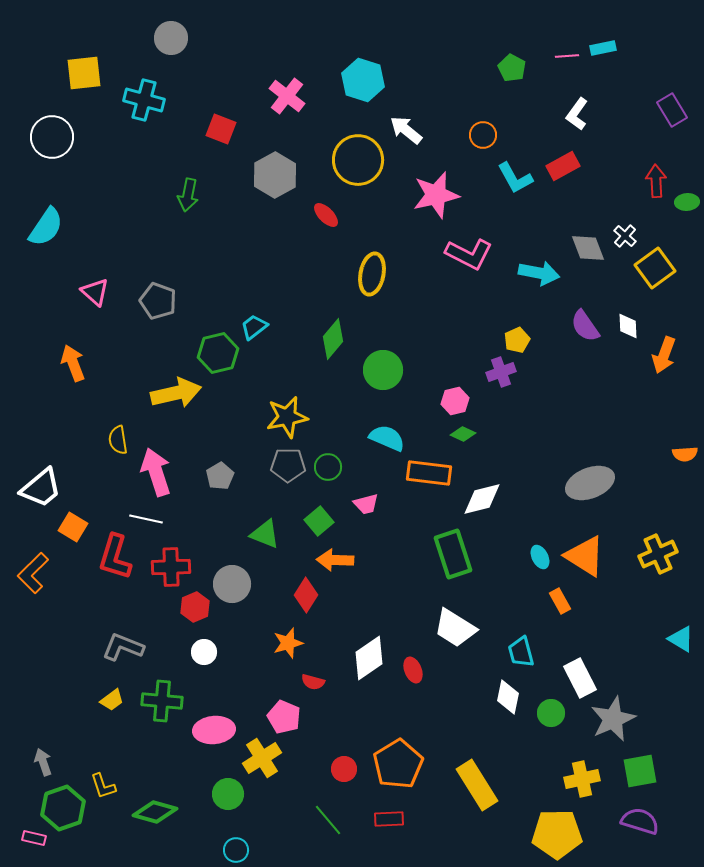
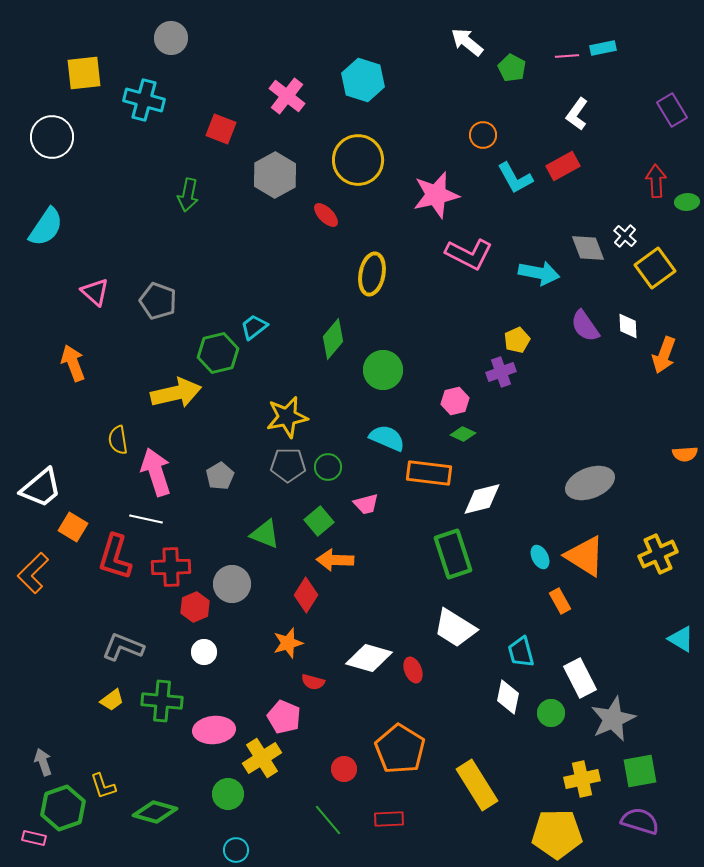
white arrow at (406, 130): moved 61 px right, 88 px up
white diamond at (369, 658): rotated 51 degrees clockwise
orange pentagon at (398, 764): moved 2 px right, 15 px up; rotated 9 degrees counterclockwise
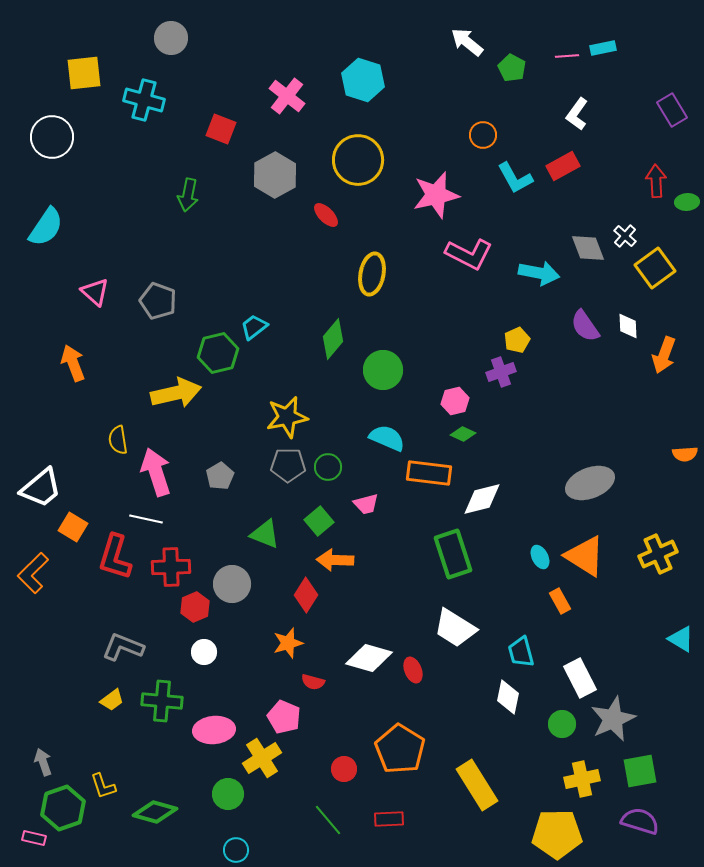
green circle at (551, 713): moved 11 px right, 11 px down
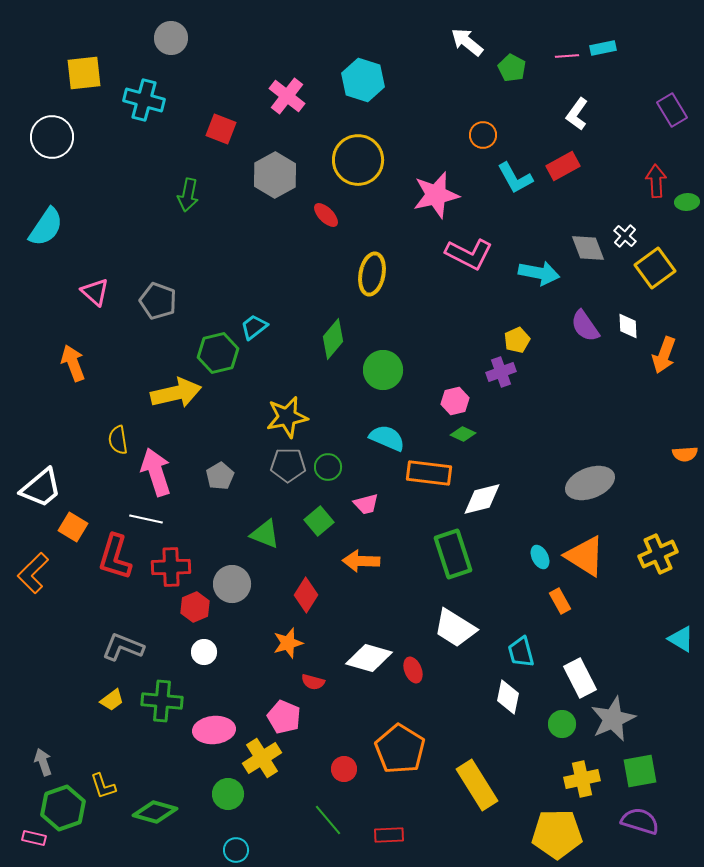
orange arrow at (335, 560): moved 26 px right, 1 px down
red rectangle at (389, 819): moved 16 px down
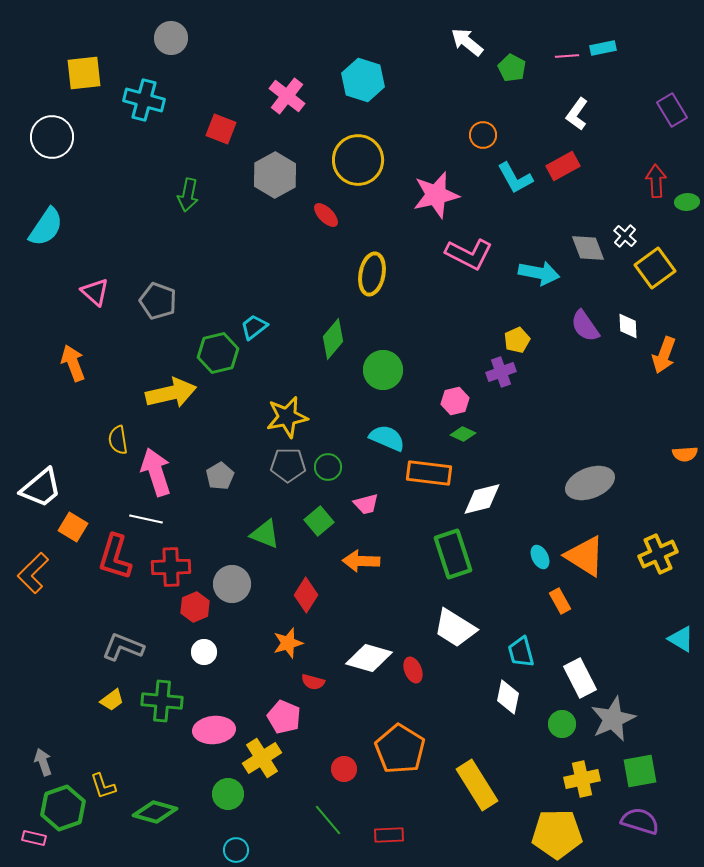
yellow arrow at (176, 393): moved 5 px left
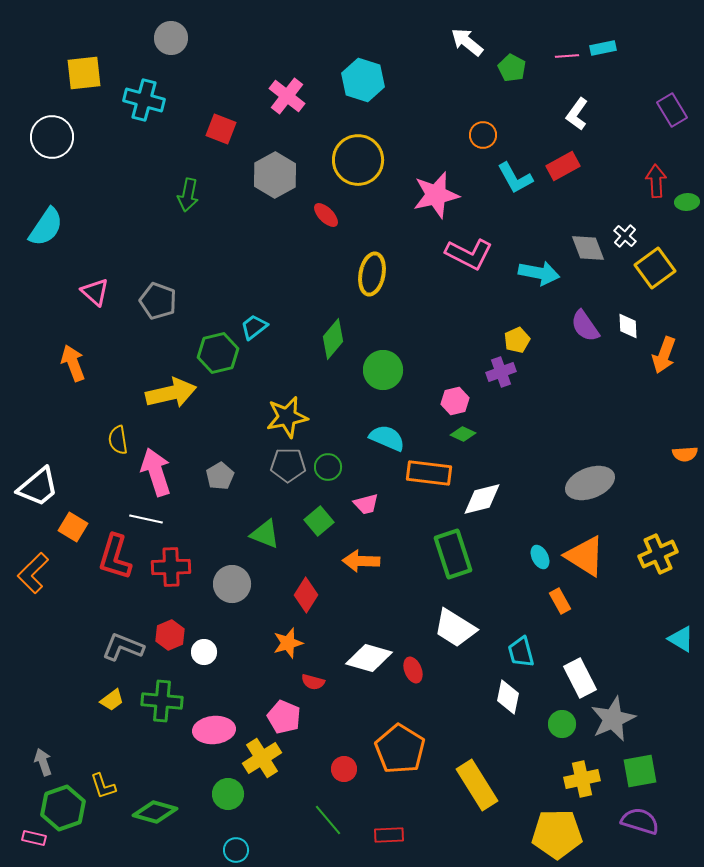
white trapezoid at (41, 488): moved 3 px left, 1 px up
red hexagon at (195, 607): moved 25 px left, 28 px down
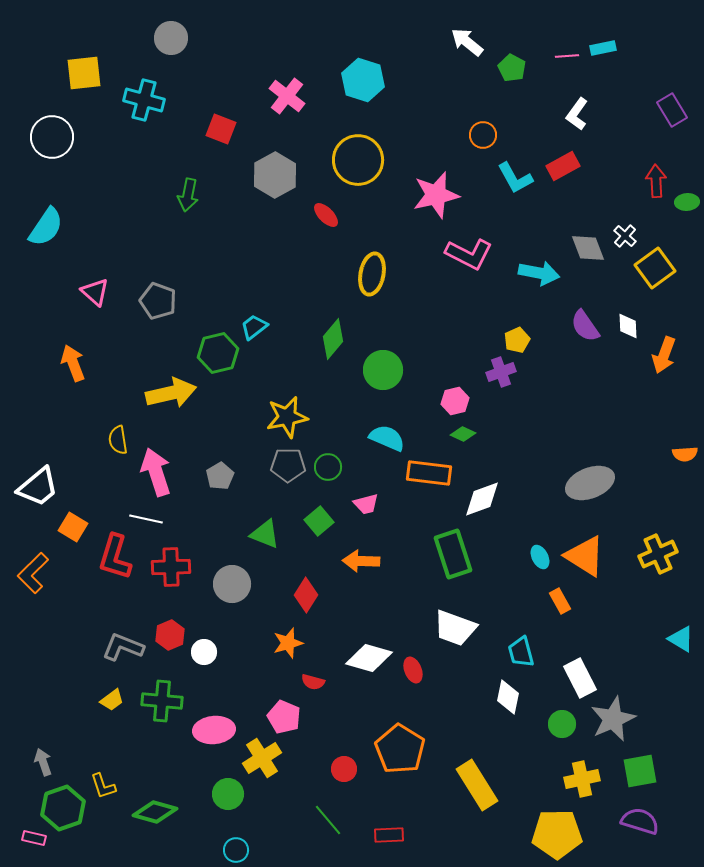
white diamond at (482, 499): rotated 6 degrees counterclockwise
white trapezoid at (455, 628): rotated 12 degrees counterclockwise
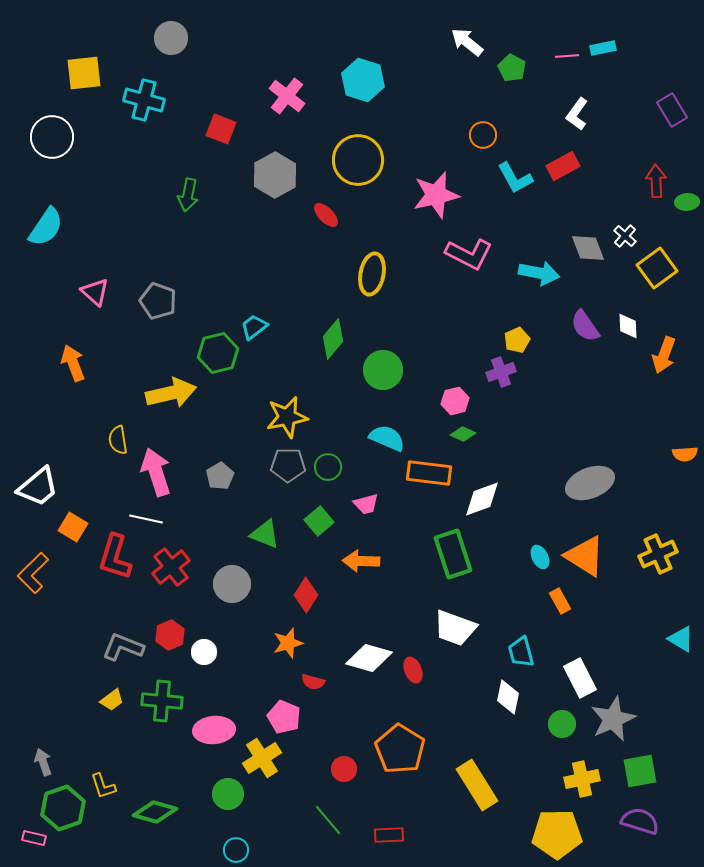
yellow square at (655, 268): moved 2 px right
red cross at (171, 567): rotated 36 degrees counterclockwise
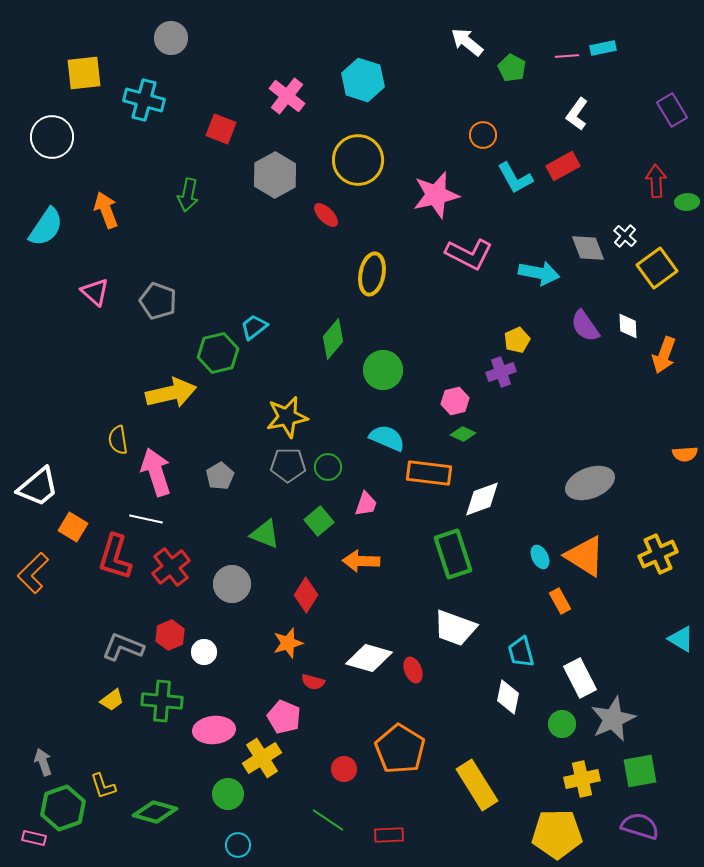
orange arrow at (73, 363): moved 33 px right, 153 px up
pink trapezoid at (366, 504): rotated 56 degrees counterclockwise
green line at (328, 820): rotated 16 degrees counterclockwise
purple semicircle at (640, 821): moved 5 px down
cyan circle at (236, 850): moved 2 px right, 5 px up
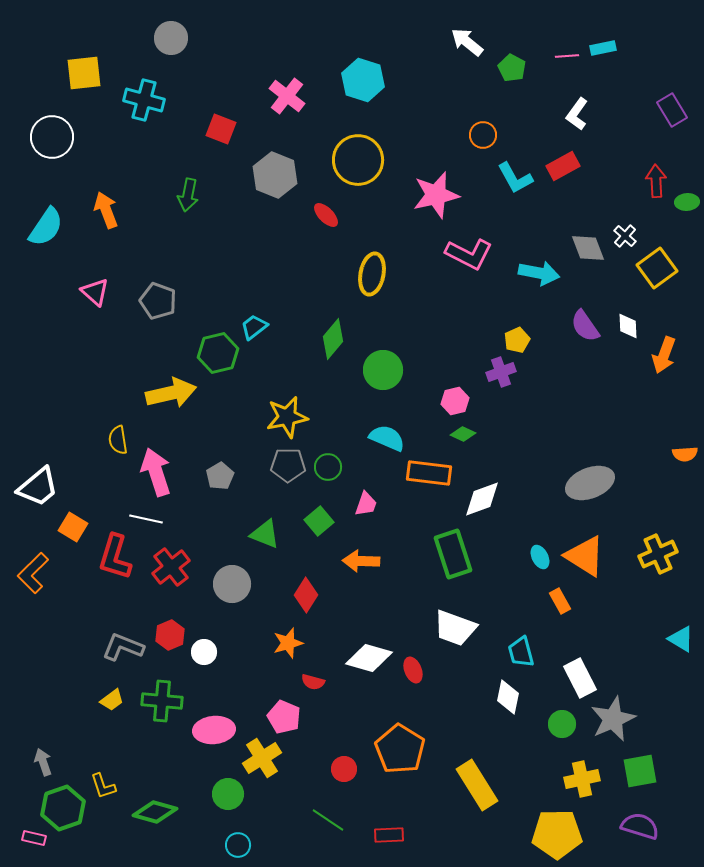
gray hexagon at (275, 175): rotated 9 degrees counterclockwise
